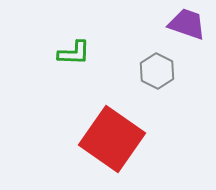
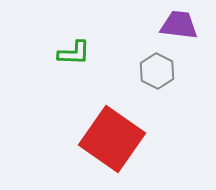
purple trapezoid: moved 8 px left, 1 px down; rotated 12 degrees counterclockwise
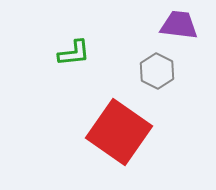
green L-shape: rotated 8 degrees counterclockwise
red square: moved 7 px right, 7 px up
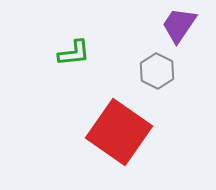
purple trapezoid: rotated 63 degrees counterclockwise
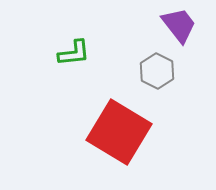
purple trapezoid: rotated 108 degrees clockwise
red square: rotated 4 degrees counterclockwise
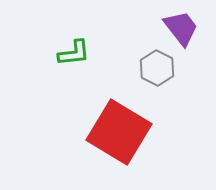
purple trapezoid: moved 2 px right, 3 px down
gray hexagon: moved 3 px up
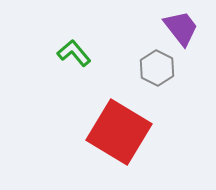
green L-shape: rotated 124 degrees counterclockwise
